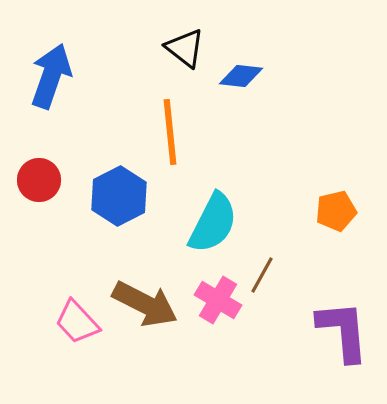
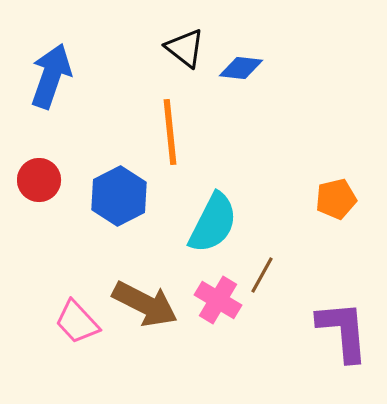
blue diamond: moved 8 px up
orange pentagon: moved 12 px up
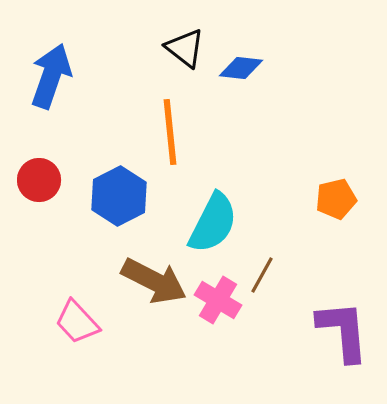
brown arrow: moved 9 px right, 23 px up
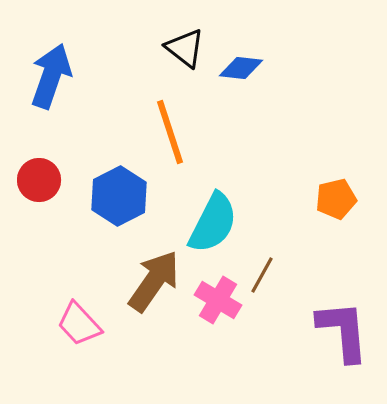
orange line: rotated 12 degrees counterclockwise
brown arrow: rotated 82 degrees counterclockwise
pink trapezoid: moved 2 px right, 2 px down
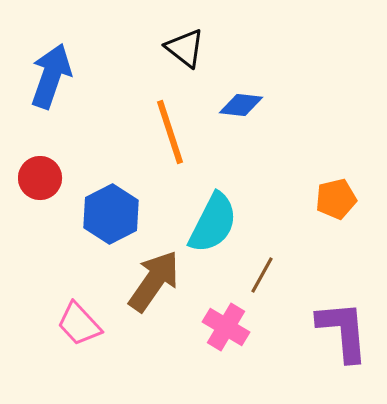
blue diamond: moved 37 px down
red circle: moved 1 px right, 2 px up
blue hexagon: moved 8 px left, 18 px down
pink cross: moved 8 px right, 27 px down
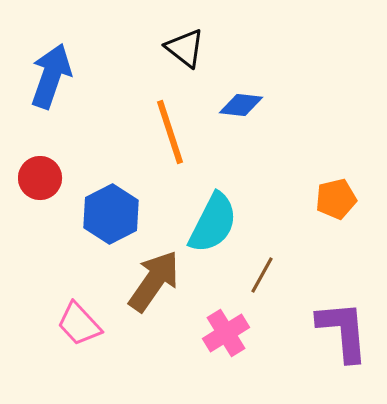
pink cross: moved 6 px down; rotated 27 degrees clockwise
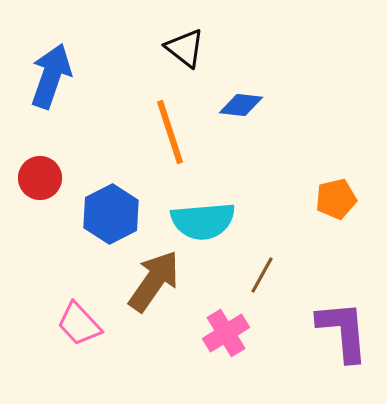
cyan semicircle: moved 10 px left, 2 px up; rotated 58 degrees clockwise
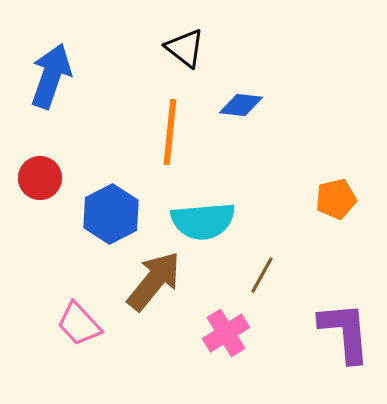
orange line: rotated 24 degrees clockwise
brown arrow: rotated 4 degrees clockwise
purple L-shape: moved 2 px right, 1 px down
